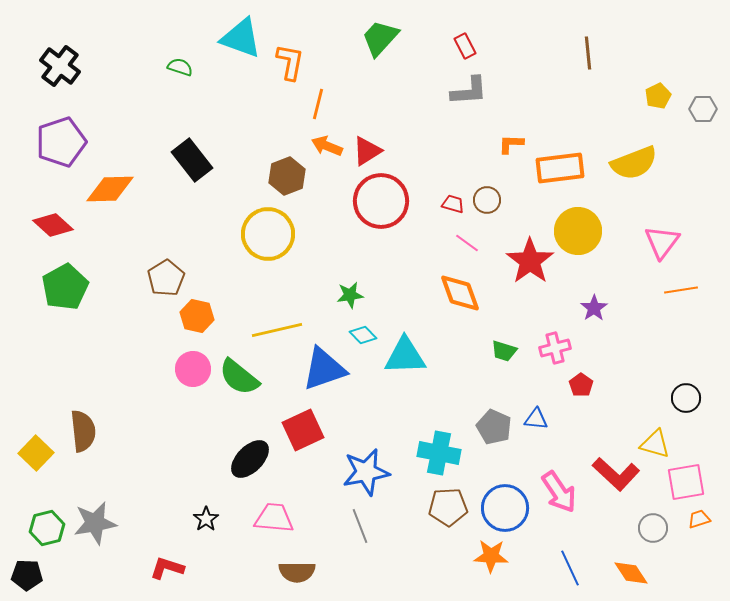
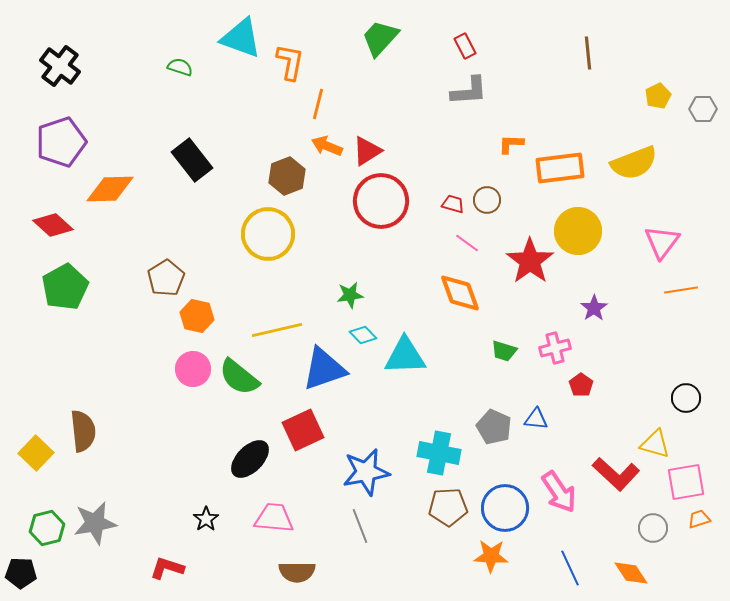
black pentagon at (27, 575): moved 6 px left, 2 px up
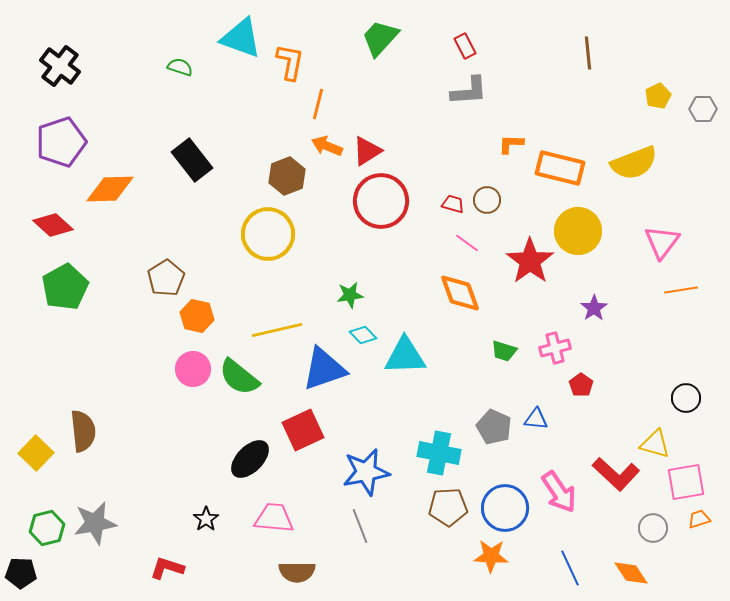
orange rectangle at (560, 168): rotated 21 degrees clockwise
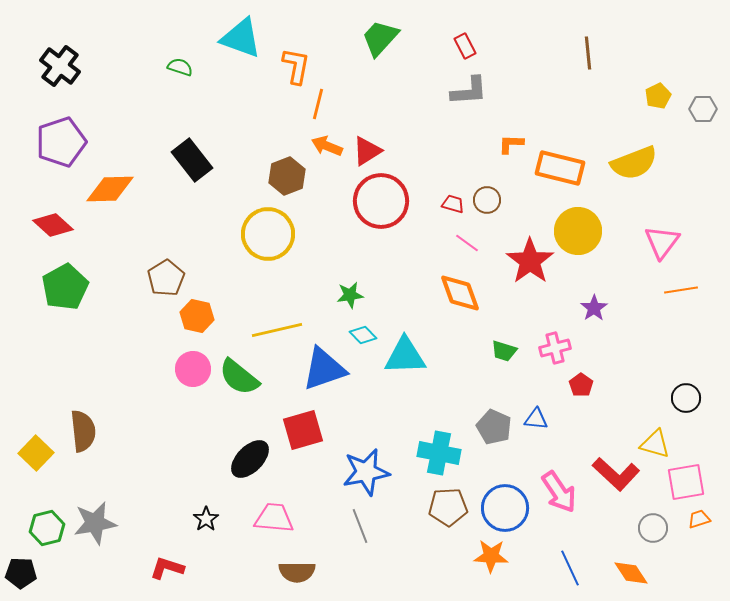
orange L-shape at (290, 62): moved 6 px right, 4 px down
red square at (303, 430): rotated 9 degrees clockwise
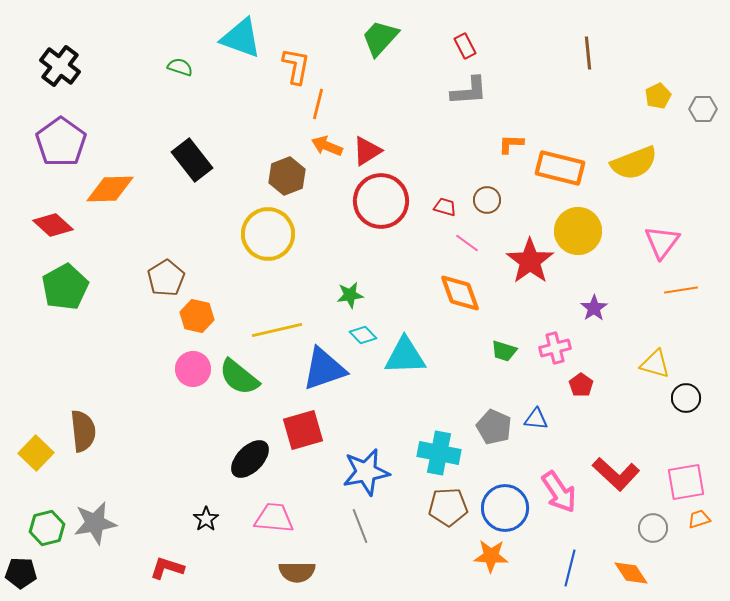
purple pentagon at (61, 142): rotated 18 degrees counterclockwise
red trapezoid at (453, 204): moved 8 px left, 3 px down
yellow triangle at (655, 444): moved 80 px up
blue line at (570, 568): rotated 39 degrees clockwise
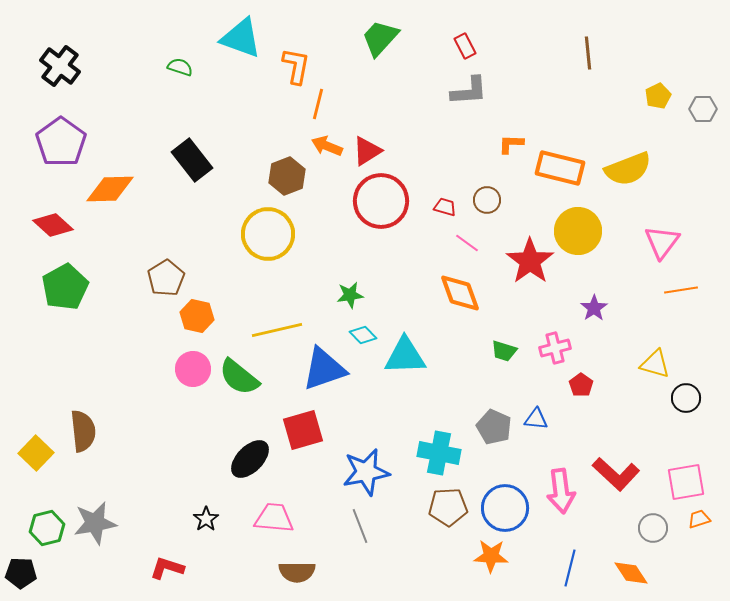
yellow semicircle at (634, 163): moved 6 px left, 6 px down
pink arrow at (559, 492): moved 2 px right, 1 px up; rotated 27 degrees clockwise
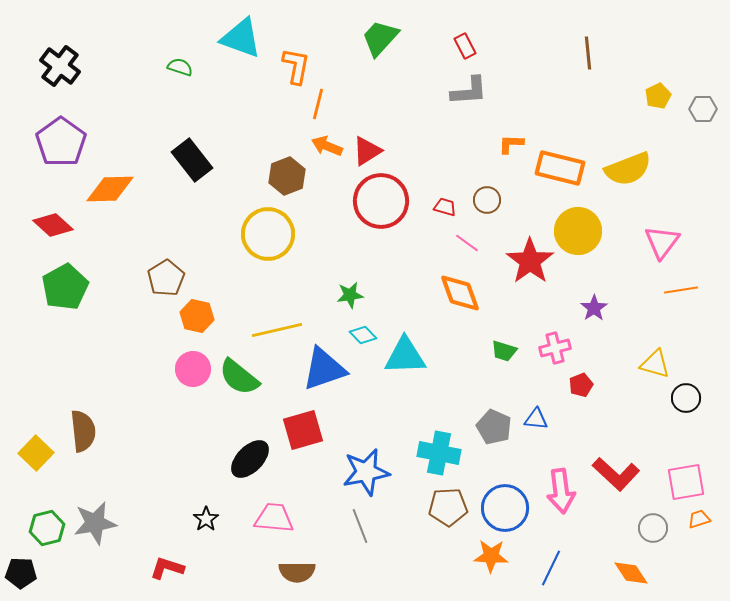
red pentagon at (581, 385): rotated 15 degrees clockwise
blue line at (570, 568): moved 19 px left; rotated 12 degrees clockwise
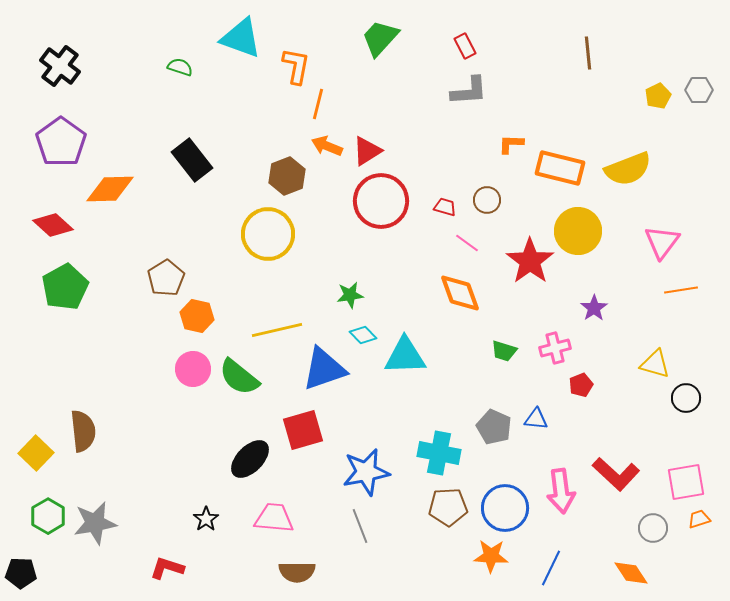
gray hexagon at (703, 109): moved 4 px left, 19 px up
green hexagon at (47, 528): moved 1 px right, 12 px up; rotated 16 degrees counterclockwise
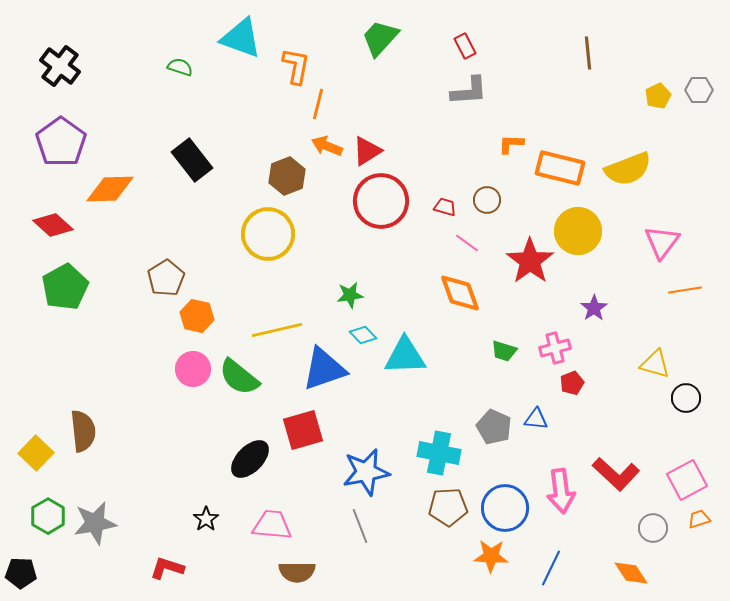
orange line at (681, 290): moved 4 px right
red pentagon at (581, 385): moved 9 px left, 2 px up
pink square at (686, 482): moved 1 px right, 2 px up; rotated 18 degrees counterclockwise
pink trapezoid at (274, 518): moved 2 px left, 7 px down
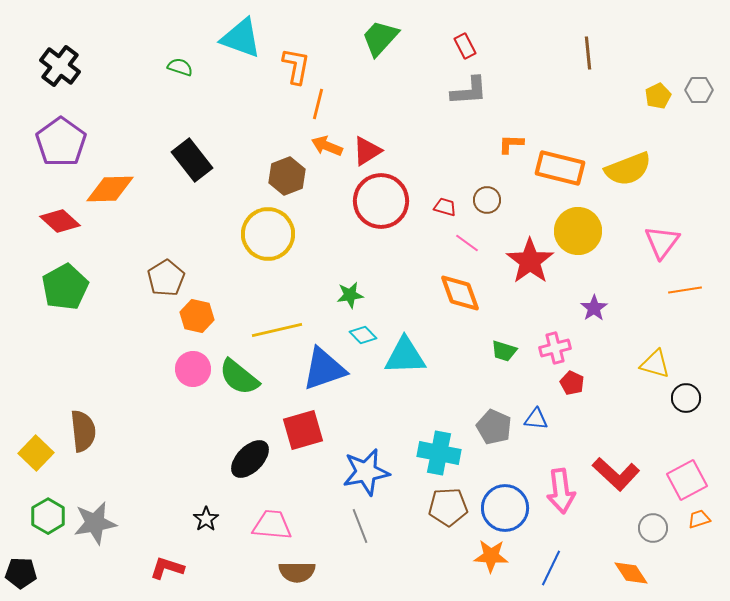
red diamond at (53, 225): moved 7 px right, 4 px up
red pentagon at (572, 383): rotated 25 degrees counterclockwise
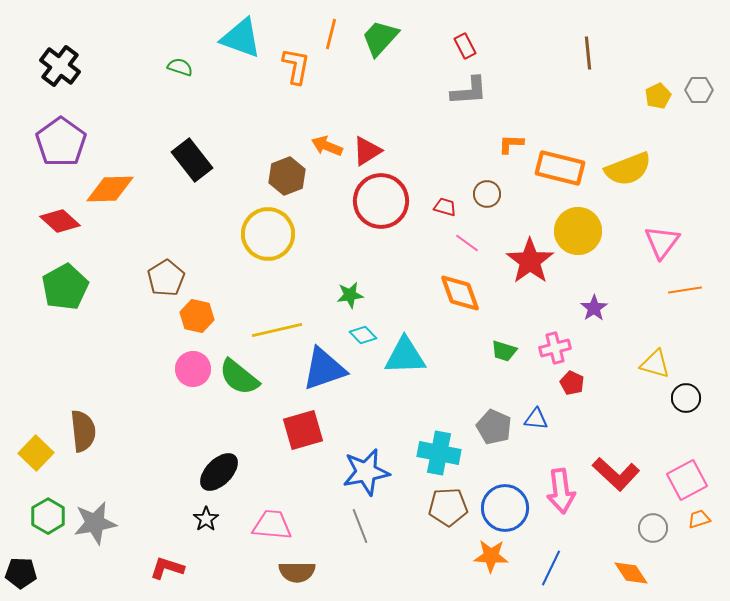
orange line at (318, 104): moved 13 px right, 70 px up
brown circle at (487, 200): moved 6 px up
black ellipse at (250, 459): moved 31 px left, 13 px down
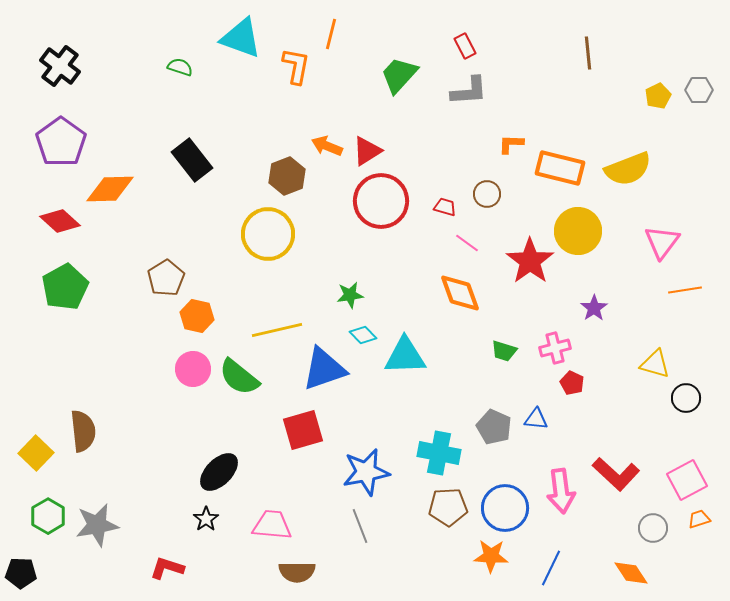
green trapezoid at (380, 38): moved 19 px right, 37 px down
gray star at (95, 523): moved 2 px right, 2 px down
